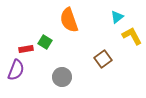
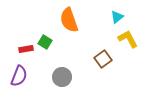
yellow L-shape: moved 4 px left, 3 px down
purple semicircle: moved 3 px right, 6 px down
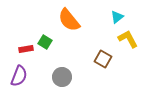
orange semicircle: rotated 20 degrees counterclockwise
brown square: rotated 24 degrees counterclockwise
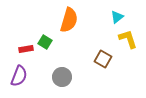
orange semicircle: rotated 125 degrees counterclockwise
yellow L-shape: rotated 10 degrees clockwise
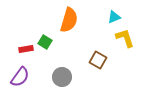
cyan triangle: moved 3 px left; rotated 16 degrees clockwise
yellow L-shape: moved 3 px left, 1 px up
brown square: moved 5 px left, 1 px down
purple semicircle: moved 1 px right, 1 px down; rotated 15 degrees clockwise
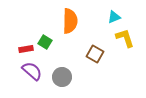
orange semicircle: moved 1 px right, 1 px down; rotated 15 degrees counterclockwise
brown square: moved 3 px left, 6 px up
purple semicircle: moved 12 px right, 6 px up; rotated 85 degrees counterclockwise
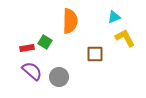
yellow L-shape: rotated 10 degrees counterclockwise
red rectangle: moved 1 px right, 1 px up
brown square: rotated 30 degrees counterclockwise
gray circle: moved 3 px left
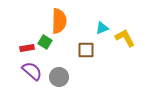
cyan triangle: moved 12 px left, 11 px down
orange semicircle: moved 11 px left
brown square: moved 9 px left, 4 px up
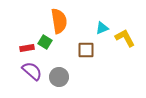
orange semicircle: rotated 10 degrees counterclockwise
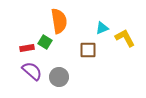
brown square: moved 2 px right
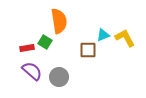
cyan triangle: moved 1 px right, 7 px down
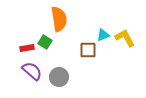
orange semicircle: moved 2 px up
